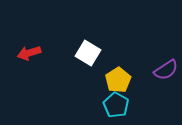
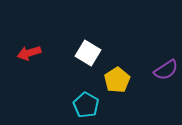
yellow pentagon: moved 1 px left
cyan pentagon: moved 30 px left
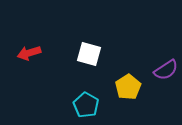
white square: moved 1 px right, 1 px down; rotated 15 degrees counterclockwise
yellow pentagon: moved 11 px right, 7 px down
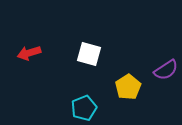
cyan pentagon: moved 2 px left, 3 px down; rotated 20 degrees clockwise
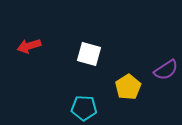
red arrow: moved 7 px up
cyan pentagon: rotated 25 degrees clockwise
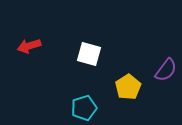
purple semicircle: rotated 20 degrees counterclockwise
cyan pentagon: rotated 20 degrees counterclockwise
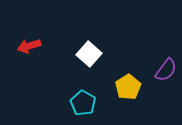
white square: rotated 25 degrees clockwise
cyan pentagon: moved 1 px left, 5 px up; rotated 25 degrees counterclockwise
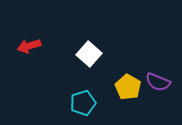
purple semicircle: moved 8 px left, 12 px down; rotated 75 degrees clockwise
yellow pentagon: rotated 10 degrees counterclockwise
cyan pentagon: rotated 25 degrees clockwise
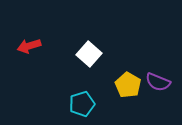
yellow pentagon: moved 2 px up
cyan pentagon: moved 1 px left, 1 px down
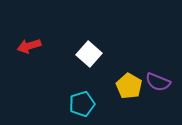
yellow pentagon: moved 1 px right, 1 px down
